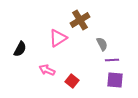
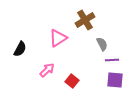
brown cross: moved 5 px right
pink arrow: rotated 112 degrees clockwise
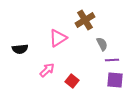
black semicircle: rotated 56 degrees clockwise
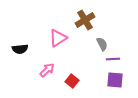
purple line: moved 1 px right, 1 px up
